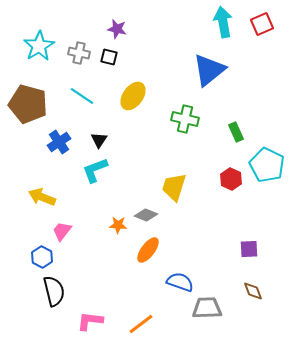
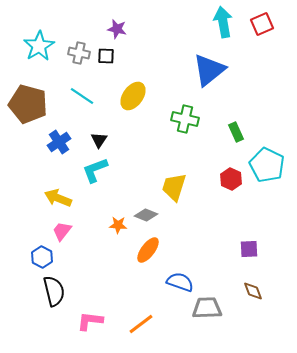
black square: moved 3 px left, 1 px up; rotated 12 degrees counterclockwise
yellow arrow: moved 16 px right, 1 px down
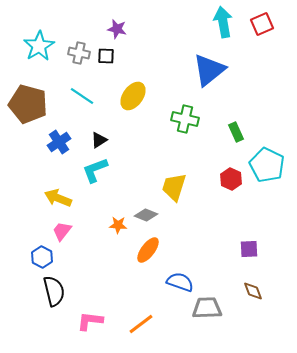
black triangle: rotated 24 degrees clockwise
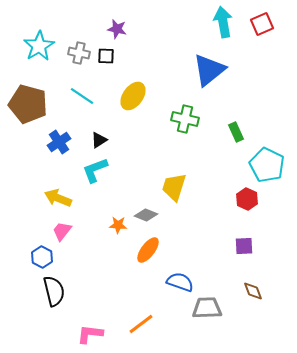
red hexagon: moved 16 px right, 20 px down
purple square: moved 5 px left, 3 px up
pink L-shape: moved 13 px down
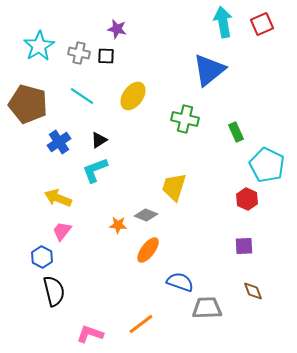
pink L-shape: rotated 12 degrees clockwise
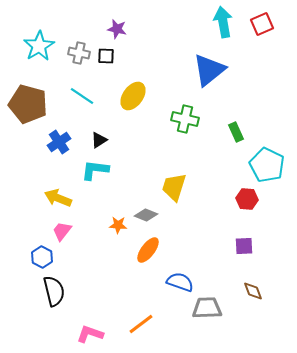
cyan L-shape: rotated 28 degrees clockwise
red hexagon: rotated 20 degrees counterclockwise
